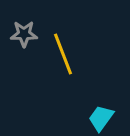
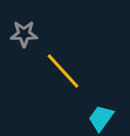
yellow line: moved 17 px down; rotated 21 degrees counterclockwise
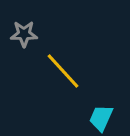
cyan trapezoid: rotated 12 degrees counterclockwise
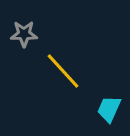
cyan trapezoid: moved 8 px right, 9 px up
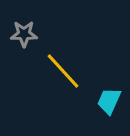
cyan trapezoid: moved 8 px up
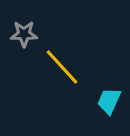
yellow line: moved 1 px left, 4 px up
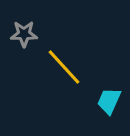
yellow line: moved 2 px right
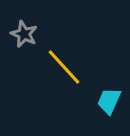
gray star: rotated 24 degrees clockwise
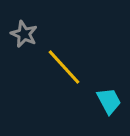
cyan trapezoid: rotated 128 degrees clockwise
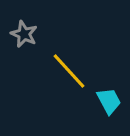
yellow line: moved 5 px right, 4 px down
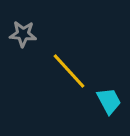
gray star: moved 1 px left; rotated 20 degrees counterclockwise
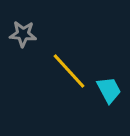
cyan trapezoid: moved 11 px up
